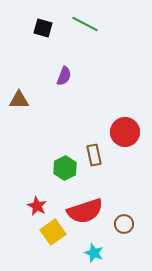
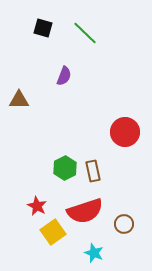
green line: moved 9 px down; rotated 16 degrees clockwise
brown rectangle: moved 1 px left, 16 px down
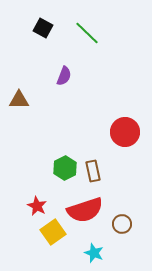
black square: rotated 12 degrees clockwise
green line: moved 2 px right
red semicircle: moved 1 px up
brown circle: moved 2 px left
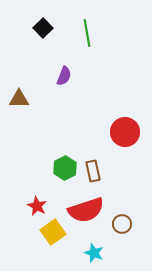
black square: rotated 18 degrees clockwise
green line: rotated 36 degrees clockwise
brown triangle: moved 1 px up
red semicircle: moved 1 px right
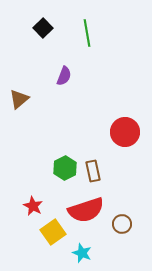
brown triangle: rotated 40 degrees counterclockwise
red star: moved 4 px left
cyan star: moved 12 px left
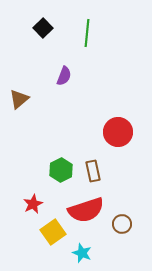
green line: rotated 16 degrees clockwise
red circle: moved 7 px left
green hexagon: moved 4 px left, 2 px down
red star: moved 2 px up; rotated 18 degrees clockwise
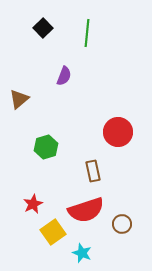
green hexagon: moved 15 px left, 23 px up; rotated 10 degrees clockwise
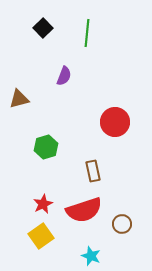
brown triangle: rotated 25 degrees clockwise
red circle: moved 3 px left, 10 px up
red star: moved 10 px right
red semicircle: moved 2 px left
yellow square: moved 12 px left, 4 px down
cyan star: moved 9 px right, 3 px down
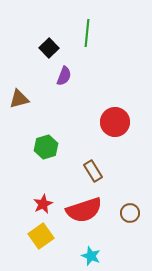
black square: moved 6 px right, 20 px down
brown rectangle: rotated 20 degrees counterclockwise
brown circle: moved 8 px right, 11 px up
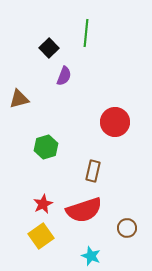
green line: moved 1 px left
brown rectangle: rotated 45 degrees clockwise
brown circle: moved 3 px left, 15 px down
